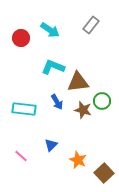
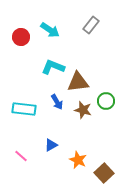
red circle: moved 1 px up
green circle: moved 4 px right
blue triangle: rotated 16 degrees clockwise
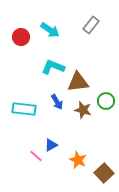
pink line: moved 15 px right
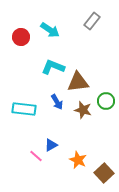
gray rectangle: moved 1 px right, 4 px up
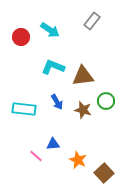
brown triangle: moved 5 px right, 6 px up
blue triangle: moved 2 px right, 1 px up; rotated 24 degrees clockwise
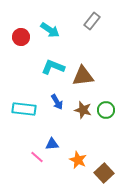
green circle: moved 9 px down
blue triangle: moved 1 px left
pink line: moved 1 px right, 1 px down
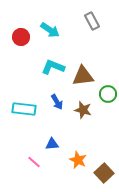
gray rectangle: rotated 66 degrees counterclockwise
green circle: moved 2 px right, 16 px up
pink line: moved 3 px left, 5 px down
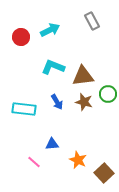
cyan arrow: rotated 60 degrees counterclockwise
brown star: moved 1 px right, 8 px up
